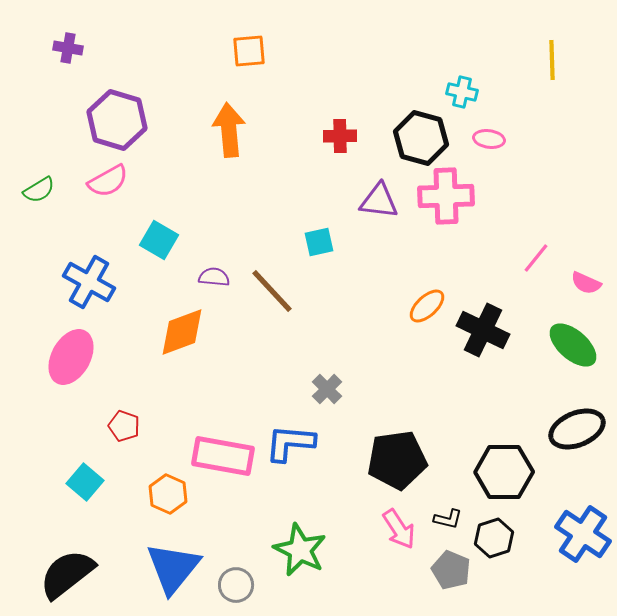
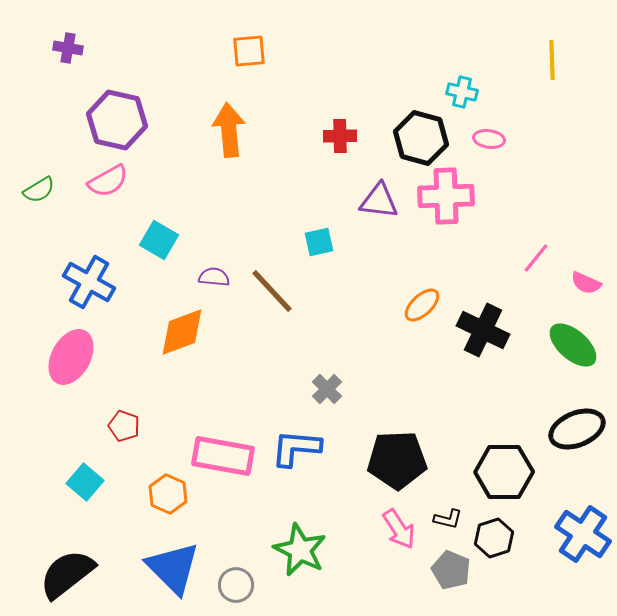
purple hexagon at (117, 120): rotated 4 degrees counterclockwise
orange ellipse at (427, 306): moved 5 px left, 1 px up
blue L-shape at (290, 443): moved 6 px right, 5 px down
black pentagon at (397, 460): rotated 6 degrees clockwise
blue triangle at (173, 568): rotated 24 degrees counterclockwise
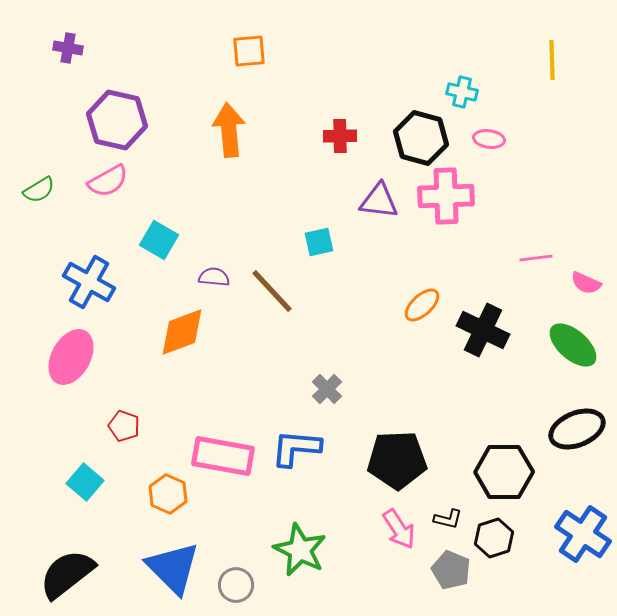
pink line at (536, 258): rotated 44 degrees clockwise
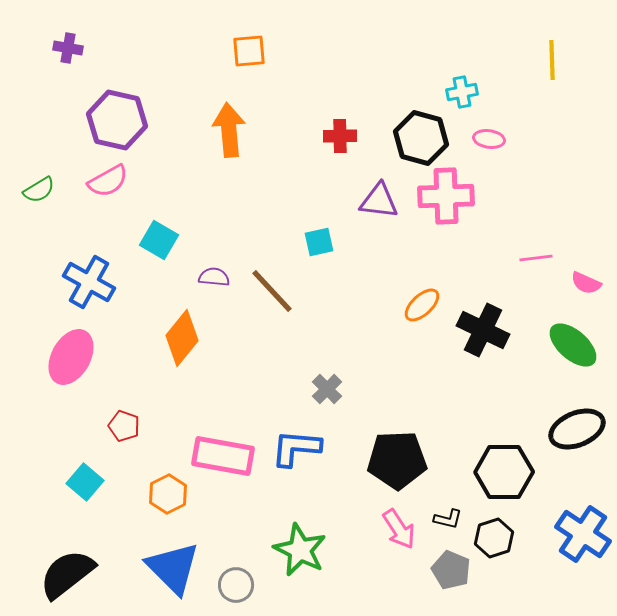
cyan cross at (462, 92): rotated 24 degrees counterclockwise
orange diamond at (182, 332): moved 6 px down; rotated 30 degrees counterclockwise
orange hexagon at (168, 494): rotated 9 degrees clockwise
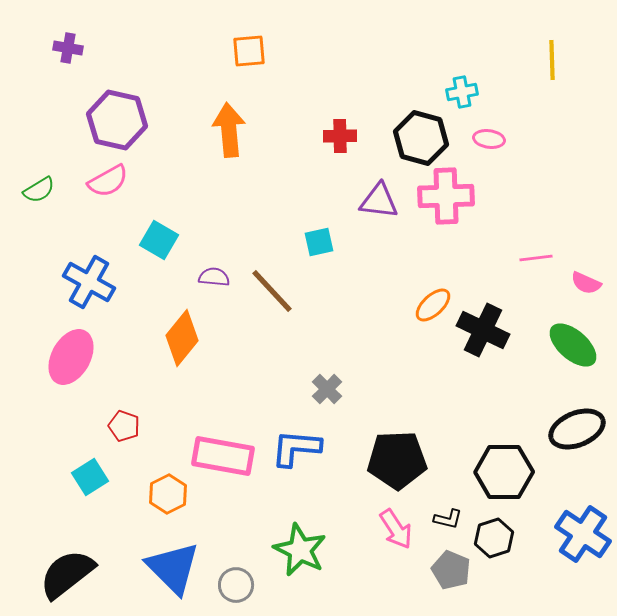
orange ellipse at (422, 305): moved 11 px right
cyan square at (85, 482): moved 5 px right, 5 px up; rotated 18 degrees clockwise
pink arrow at (399, 529): moved 3 px left
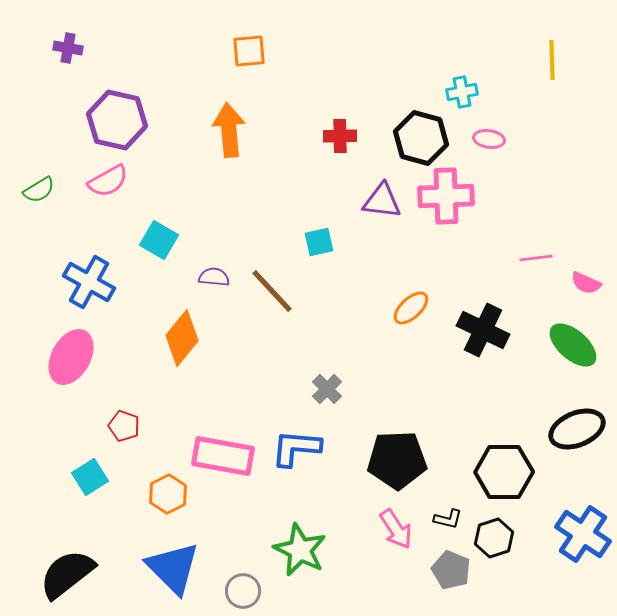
purple triangle at (379, 201): moved 3 px right
orange ellipse at (433, 305): moved 22 px left, 3 px down
gray circle at (236, 585): moved 7 px right, 6 px down
